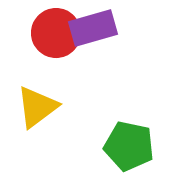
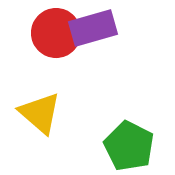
yellow triangle: moved 3 px right, 6 px down; rotated 42 degrees counterclockwise
green pentagon: rotated 15 degrees clockwise
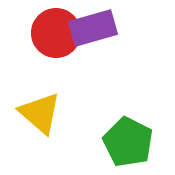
green pentagon: moved 1 px left, 4 px up
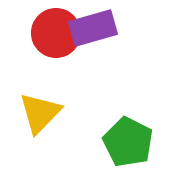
yellow triangle: rotated 33 degrees clockwise
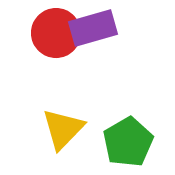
yellow triangle: moved 23 px right, 16 px down
green pentagon: rotated 15 degrees clockwise
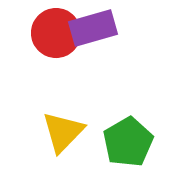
yellow triangle: moved 3 px down
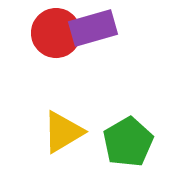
yellow triangle: rotated 15 degrees clockwise
